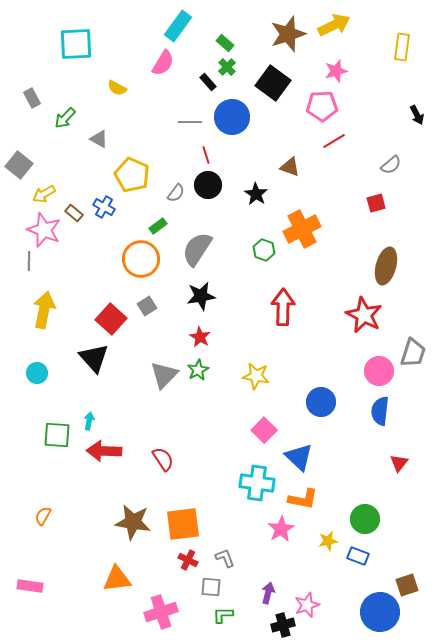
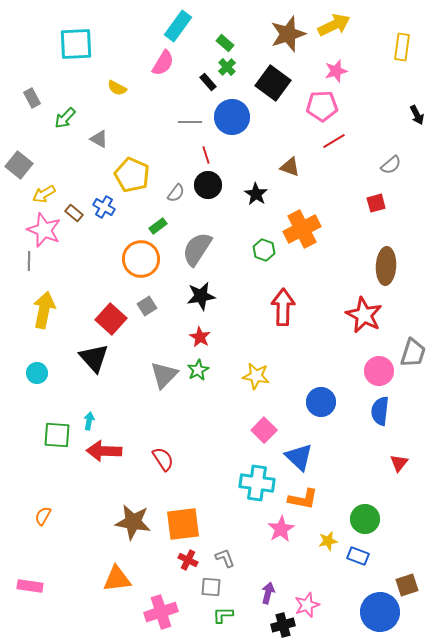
brown ellipse at (386, 266): rotated 12 degrees counterclockwise
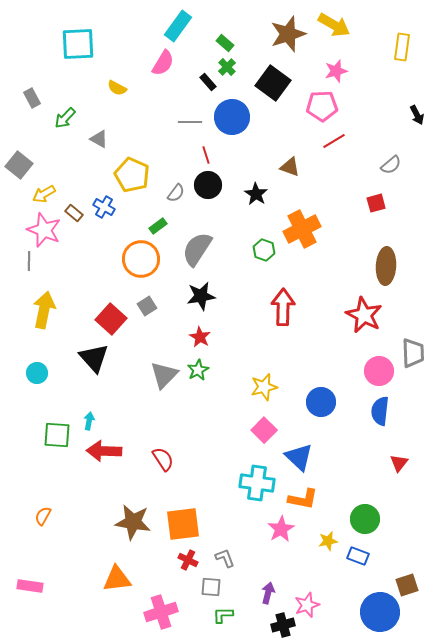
yellow arrow at (334, 25): rotated 56 degrees clockwise
cyan square at (76, 44): moved 2 px right
gray trapezoid at (413, 353): rotated 20 degrees counterclockwise
yellow star at (256, 376): moved 8 px right, 11 px down; rotated 24 degrees counterclockwise
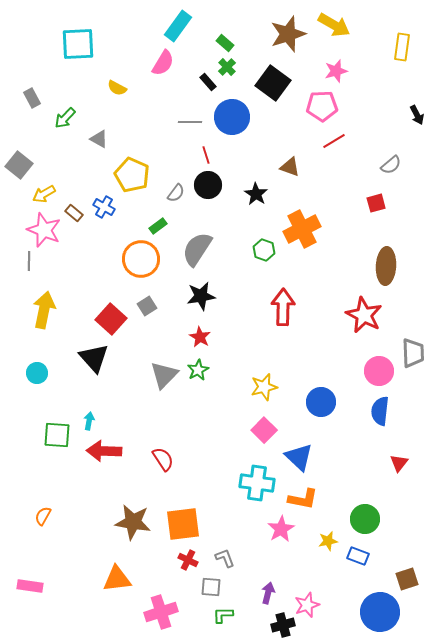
brown square at (407, 585): moved 6 px up
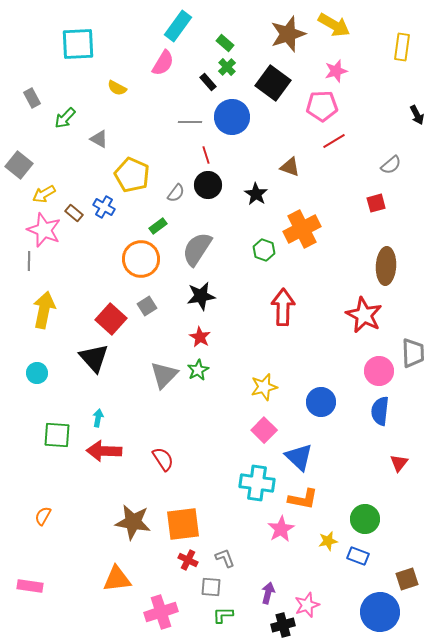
cyan arrow at (89, 421): moved 9 px right, 3 px up
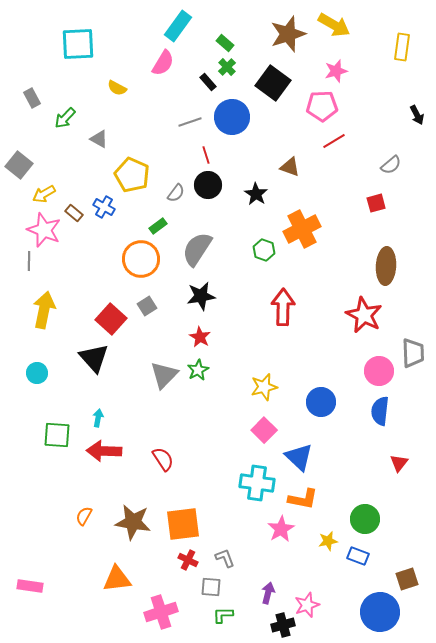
gray line at (190, 122): rotated 20 degrees counterclockwise
orange semicircle at (43, 516): moved 41 px right
